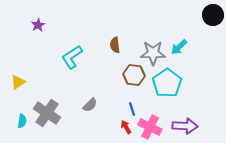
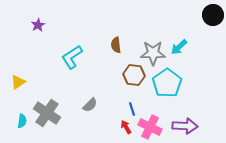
brown semicircle: moved 1 px right
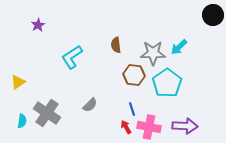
pink cross: moved 1 px left; rotated 15 degrees counterclockwise
